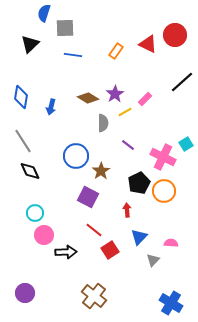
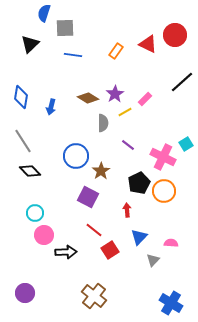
black diamond: rotated 20 degrees counterclockwise
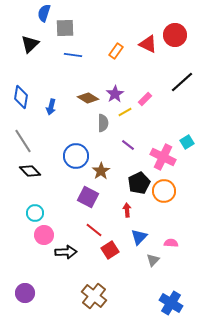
cyan square: moved 1 px right, 2 px up
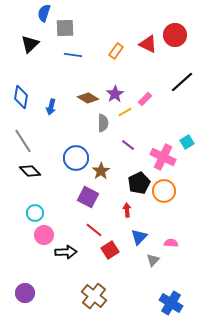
blue circle: moved 2 px down
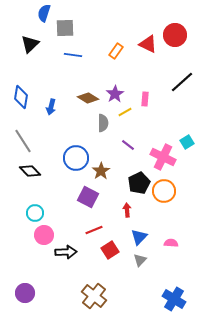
pink rectangle: rotated 40 degrees counterclockwise
red line: rotated 60 degrees counterclockwise
gray triangle: moved 13 px left
blue cross: moved 3 px right, 4 px up
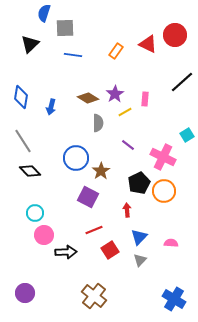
gray semicircle: moved 5 px left
cyan square: moved 7 px up
